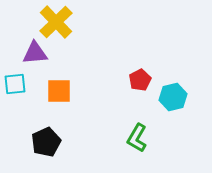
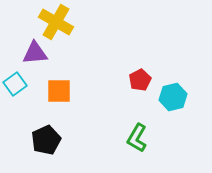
yellow cross: rotated 16 degrees counterclockwise
cyan square: rotated 30 degrees counterclockwise
black pentagon: moved 2 px up
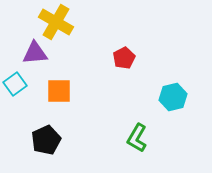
red pentagon: moved 16 px left, 22 px up
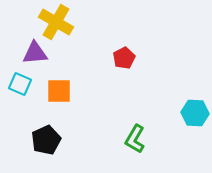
cyan square: moved 5 px right; rotated 30 degrees counterclockwise
cyan hexagon: moved 22 px right, 16 px down; rotated 16 degrees clockwise
green L-shape: moved 2 px left, 1 px down
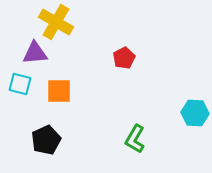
cyan square: rotated 10 degrees counterclockwise
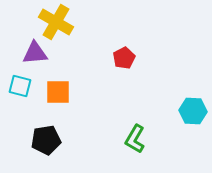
cyan square: moved 2 px down
orange square: moved 1 px left, 1 px down
cyan hexagon: moved 2 px left, 2 px up
black pentagon: rotated 16 degrees clockwise
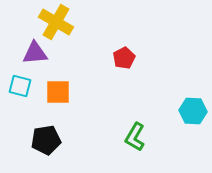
green L-shape: moved 2 px up
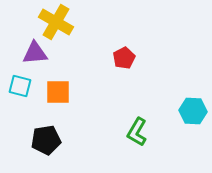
green L-shape: moved 2 px right, 5 px up
